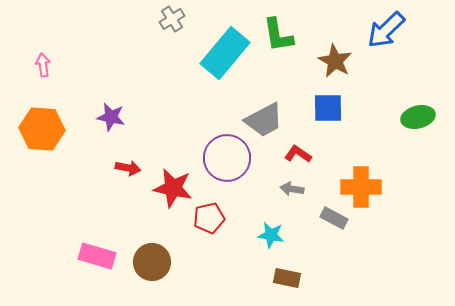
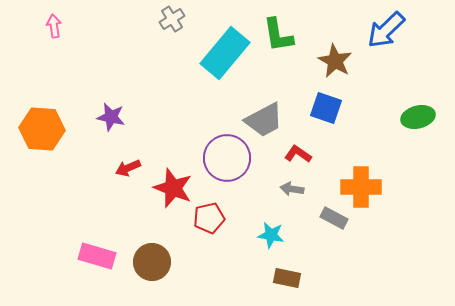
pink arrow: moved 11 px right, 39 px up
blue square: moved 2 px left; rotated 20 degrees clockwise
red arrow: rotated 145 degrees clockwise
red star: rotated 9 degrees clockwise
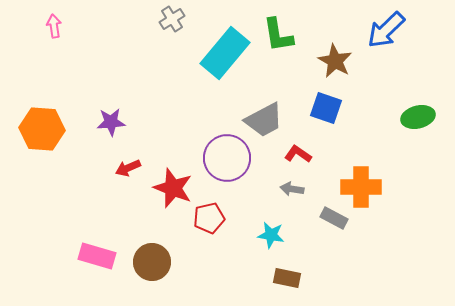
purple star: moved 5 px down; rotated 16 degrees counterclockwise
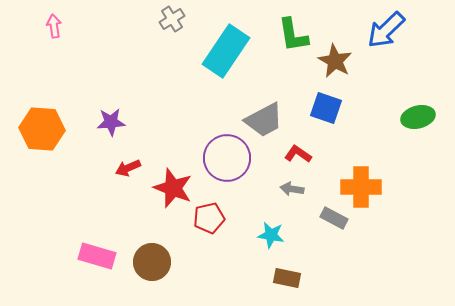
green L-shape: moved 15 px right
cyan rectangle: moved 1 px right, 2 px up; rotated 6 degrees counterclockwise
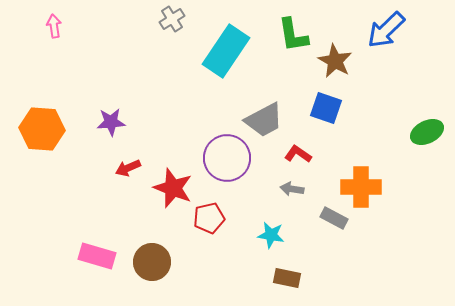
green ellipse: moved 9 px right, 15 px down; rotated 12 degrees counterclockwise
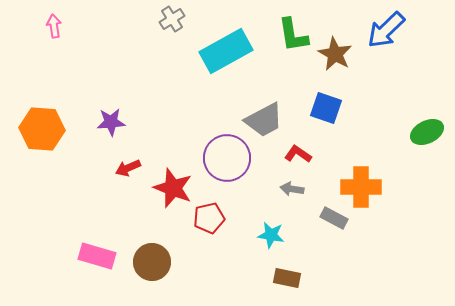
cyan rectangle: rotated 27 degrees clockwise
brown star: moved 7 px up
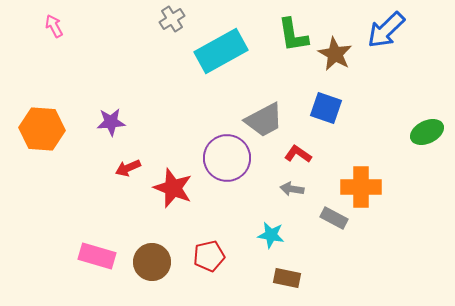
pink arrow: rotated 20 degrees counterclockwise
cyan rectangle: moved 5 px left
red pentagon: moved 38 px down
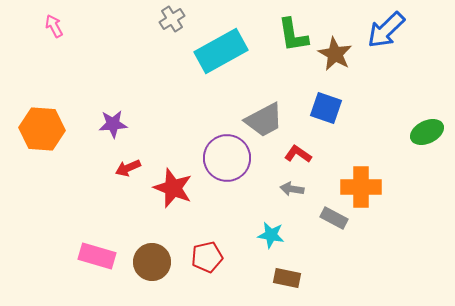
purple star: moved 2 px right, 2 px down
red pentagon: moved 2 px left, 1 px down
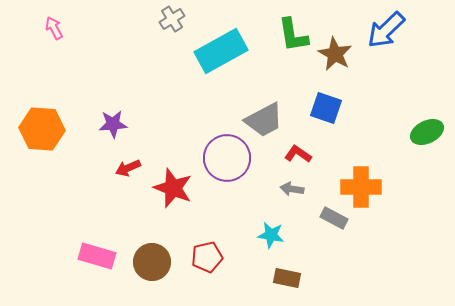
pink arrow: moved 2 px down
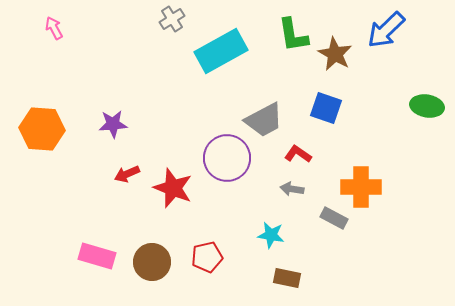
green ellipse: moved 26 px up; rotated 36 degrees clockwise
red arrow: moved 1 px left, 6 px down
